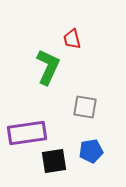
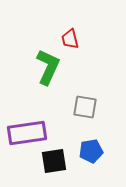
red trapezoid: moved 2 px left
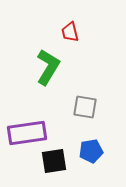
red trapezoid: moved 7 px up
green L-shape: rotated 6 degrees clockwise
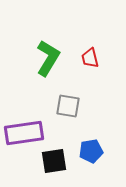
red trapezoid: moved 20 px right, 26 px down
green L-shape: moved 9 px up
gray square: moved 17 px left, 1 px up
purple rectangle: moved 3 px left
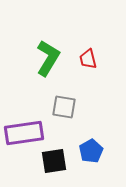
red trapezoid: moved 2 px left, 1 px down
gray square: moved 4 px left, 1 px down
blue pentagon: rotated 20 degrees counterclockwise
